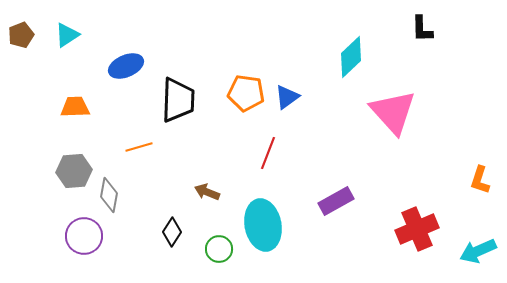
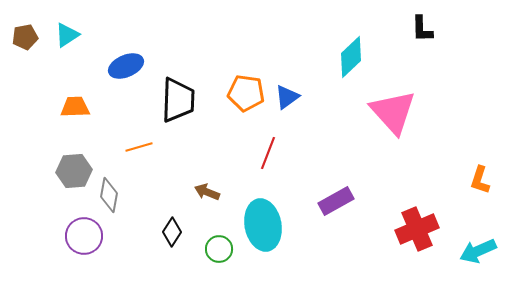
brown pentagon: moved 4 px right, 2 px down; rotated 10 degrees clockwise
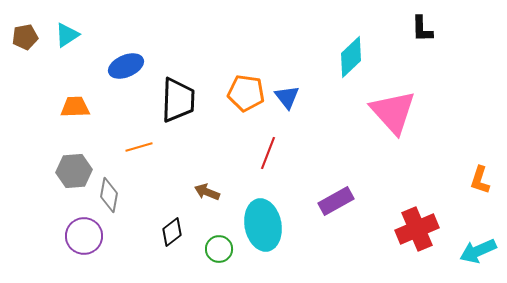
blue triangle: rotated 32 degrees counterclockwise
black diamond: rotated 20 degrees clockwise
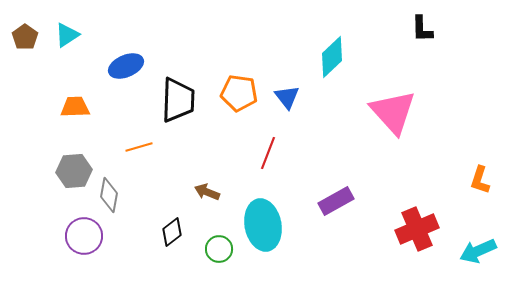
brown pentagon: rotated 25 degrees counterclockwise
cyan diamond: moved 19 px left
orange pentagon: moved 7 px left
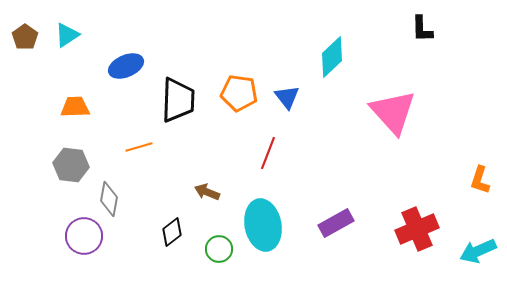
gray hexagon: moved 3 px left, 6 px up; rotated 12 degrees clockwise
gray diamond: moved 4 px down
purple rectangle: moved 22 px down
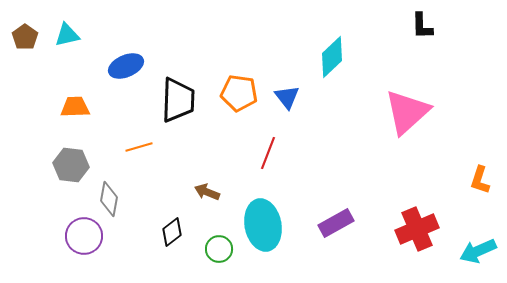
black L-shape: moved 3 px up
cyan triangle: rotated 20 degrees clockwise
pink triangle: moved 14 px right; rotated 30 degrees clockwise
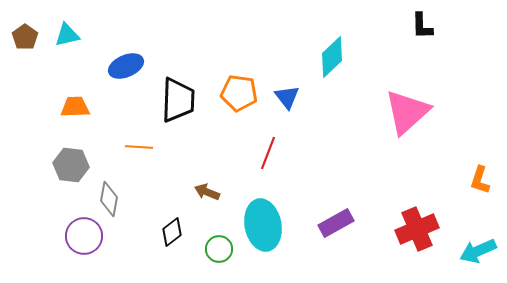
orange line: rotated 20 degrees clockwise
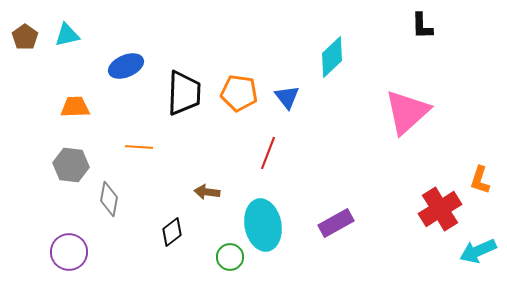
black trapezoid: moved 6 px right, 7 px up
brown arrow: rotated 15 degrees counterclockwise
red cross: moved 23 px right, 20 px up; rotated 9 degrees counterclockwise
purple circle: moved 15 px left, 16 px down
green circle: moved 11 px right, 8 px down
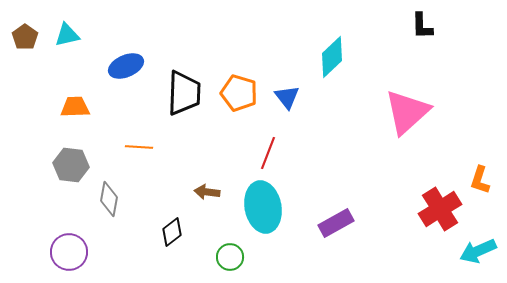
orange pentagon: rotated 9 degrees clockwise
cyan ellipse: moved 18 px up
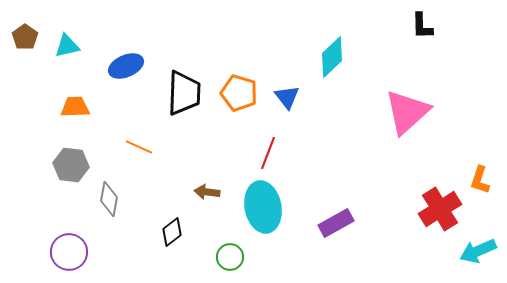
cyan triangle: moved 11 px down
orange line: rotated 20 degrees clockwise
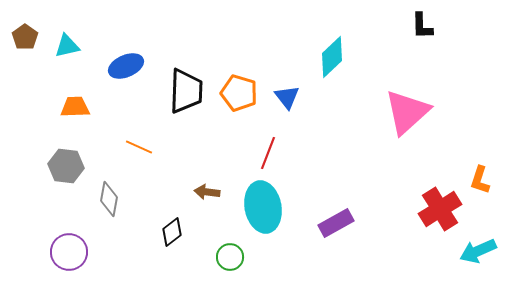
black trapezoid: moved 2 px right, 2 px up
gray hexagon: moved 5 px left, 1 px down
